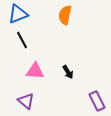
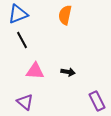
black arrow: rotated 48 degrees counterclockwise
purple triangle: moved 1 px left, 1 px down
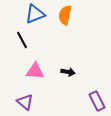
blue triangle: moved 17 px right
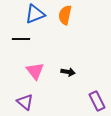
black line: moved 1 px left, 1 px up; rotated 60 degrees counterclockwise
pink triangle: rotated 48 degrees clockwise
